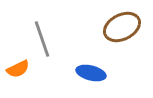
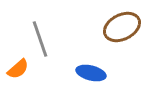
gray line: moved 2 px left
orange semicircle: rotated 15 degrees counterclockwise
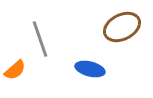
orange semicircle: moved 3 px left, 1 px down
blue ellipse: moved 1 px left, 4 px up
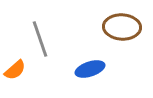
brown ellipse: rotated 30 degrees clockwise
blue ellipse: rotated 32 degrees counterclockwise
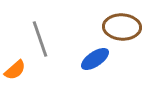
blue ellipse: moved 5 px right, 10 px up; rotated 16 degrees counterclockwise
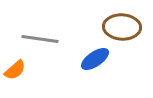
gray line: rotated 63 degrees counterclockwise
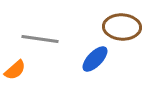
blue ellipse: rotated 12 degrees counterclockwise
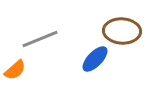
brown ellipse: moved 4 px down
gray line: rotated 30 degrees counterclockwise
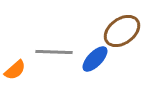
brown ellipse: rotated 39 degrees counterclockwise
gray line: moved 14 px right, 13 px down; rotated 24 degrees clockwise
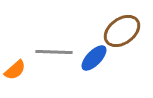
blue ellipse: moved 1 px left, 1 px up
